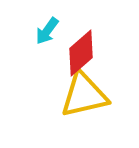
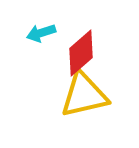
cyan arrow: moved 6 px left, 2 px down; rotated 36 degrees clockwise
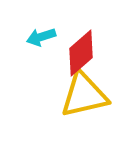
cyan arrow: moved 4 px down
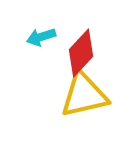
red diamond: rotated 6 degrees counterclockwise
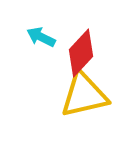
cyan arrow: rotated 44 degrees clockwise
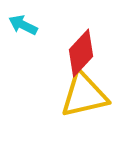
cyan arrow: moved 18 px left, 12 px up
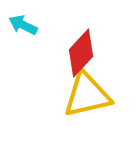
yellow triangle: moved 3 px right
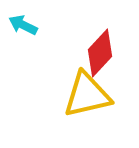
red diamond: moved 19 px right
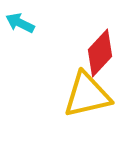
cyan arrow: moved 3 px left, 2 px up
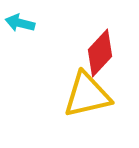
cyan arrow: rotated 12 degrees counterclockwise
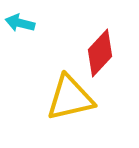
yellow triangle: moved 17 px left, 3 px down
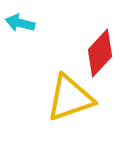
yellow triangle: rotated 6 degrees counterclockwise
